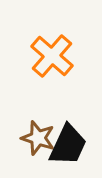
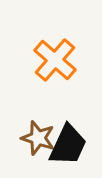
orange cross: moved 3 px right, 4 px down
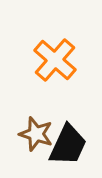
brown star: moved 2 px left, 4 px up
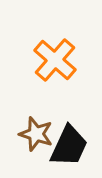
black trapezoid: moved 1 px right, 1 px down
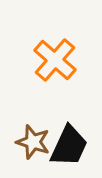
brown star: moved 3 px left, 8 px down
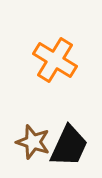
orange cross: rotated 9 degrees counterclockwise
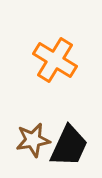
brown star: moved 2 px up; rotated 28 degrees counterclockwise
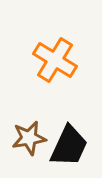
brown star: moved 4 px left, 2 px up
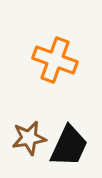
orange cross: rotated 12 degrees counterclockwise
